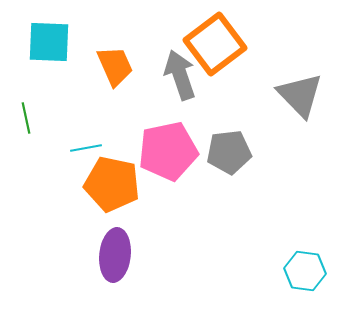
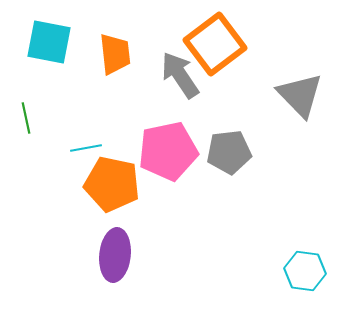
cyan square: rotated 9 degrees clockwise
orange trapezoid: moved 12 px up; rotated 18 degrees clockwise
gray arrow: rotated 15 degrees counterclockwise
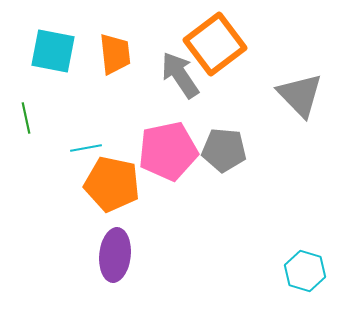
cyan square: moved 4 px right, 9 px down
gray pentagon: moved 5 px left, 2 px up; rotated 12 degrees clockwise
cyan hexagon: rotated 9 degrees clockwise
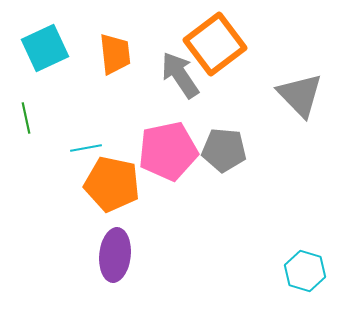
cyan square: moved 8 px left, 3 px up; rotated 36 degrees counterclockwise
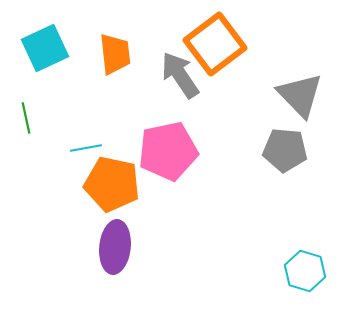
gray pentagon: moved 61 px right
purple ellipse: moved 8 px up
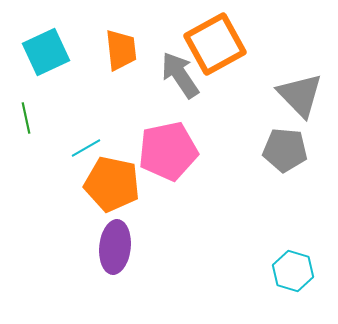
orange square: rotated 8 degrees clockwise
cyan square: moved 1 px right, 4 px down
orange trapezoid: moved 6 px right, 4 px up
cyan line: rotated 20 degrees counterclockwise
cyan hexagon: moved 12 px left
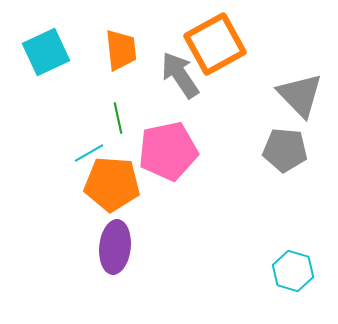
green line: moved 92 px right
cyan line: moved 3 px right, 5 px down
orange pentagon: rotated 8 degrees counterclockwise
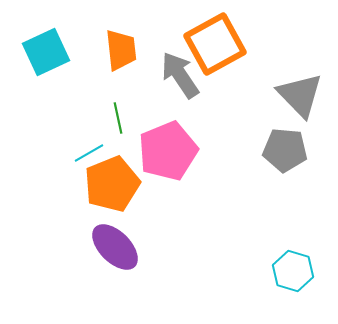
pink pentagon: rotated 10 degrees counterclockwise
orange pentagon: rotated 26 degrees counterclockwise
purple ellipse: rotated 51 degrees counterclockwise
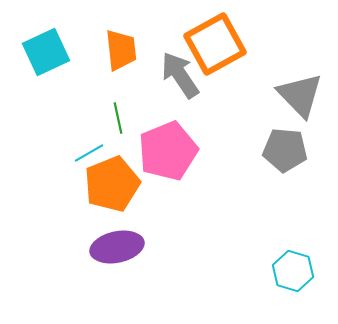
purple ellipse: moved 2 px right; rotated 57 degrees counterclockwise
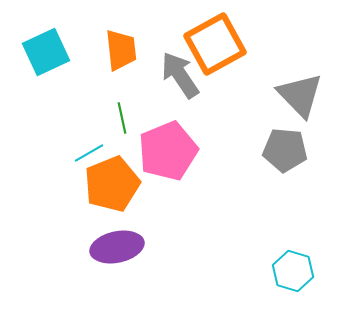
green line: moved 4 px right
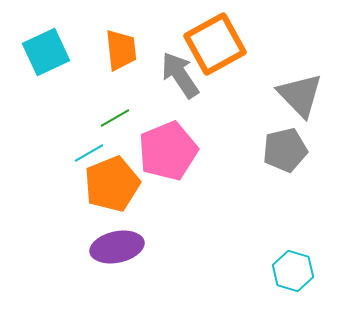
green line: moved 7 px left; rotated 72 degrees clockwise
gray pentagon: rotated 18 degrees counterclockwise
